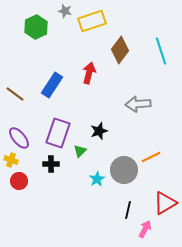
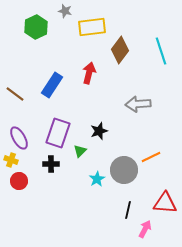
yellow rectangle: moved 6 px down; rotated 12 degrees clockwise
purple ellipse: rotated 10 degrees clockwise
red triangle: rotated 35 degrees clockwise
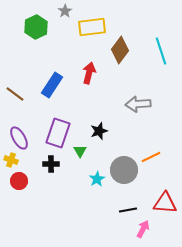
gray star: rotated 24 degrees clockwise
green triangle: rotated 16 degrees counterclockwise
black line: rotated 66 degrees clockwise
pink arrow: moved 2 px left
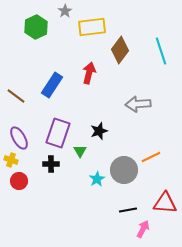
brown line: moved 1 px right, 2 px down
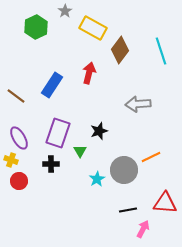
yellow rectangle: moved 1 px right, 1 px down; rotated 36 degrees clockwise
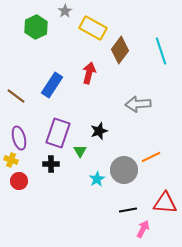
purple ellipse: rotated 15 degrees clockwise
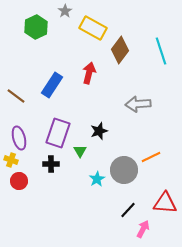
black line: rotated 36 degrees counterclockwise
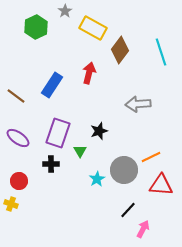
cyan line: moved 1 px down
purple ellipse: moved 1 px left; rotated 40 degrees counterclockwise
yellow cross: moved 44 px down
red triangle: moved 4 px left, 18 px up
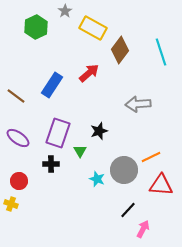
red arrow: rotated 35 degrees clockwise
cyan star: rotated 21 degrees counterclockwise
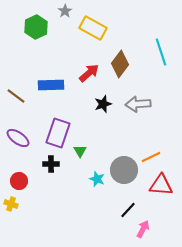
brown diamond: moved 14 px down
blue rectangle: moved 1 px left; rotated 55 degrees clockwise
black star: moved 4 px right, 27 px up
